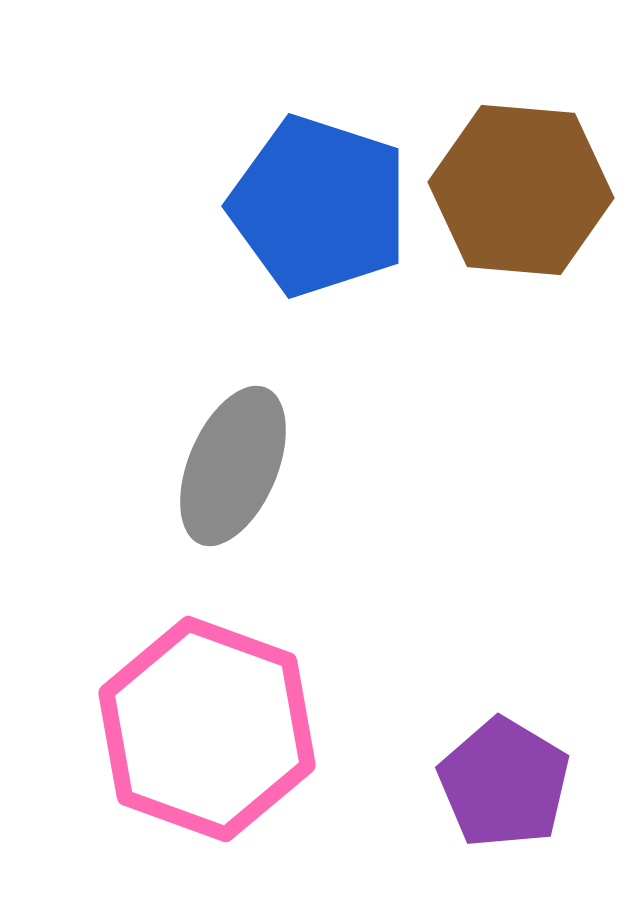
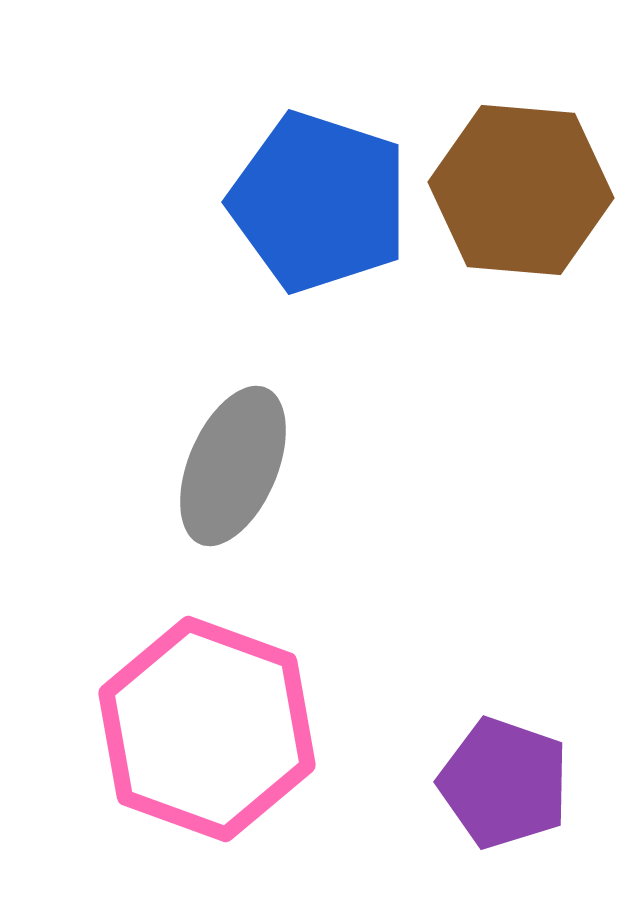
blue pentagon: moved 4 px up
purple pentagon: rotated 12 degrees counterclockwise
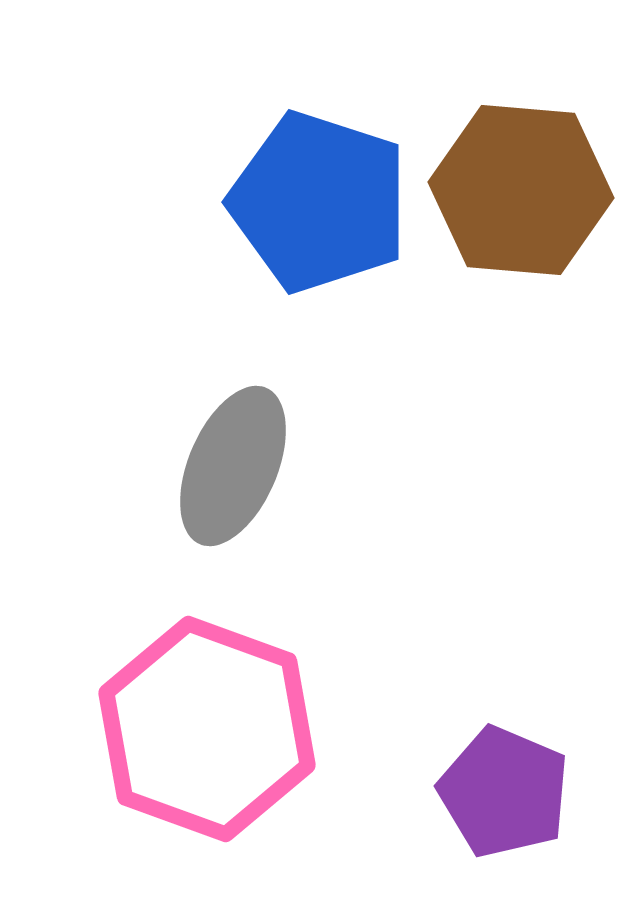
purple pentagon: moved 9 px down; rotated 4 degrees clockwise
